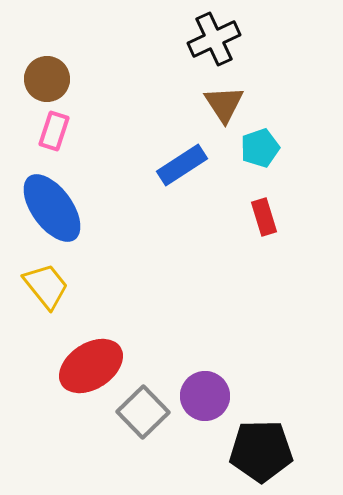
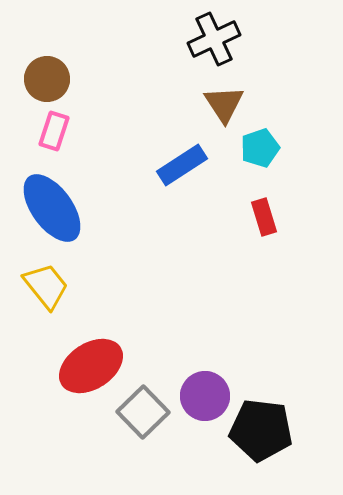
black pentagon: moved 21 px up; rotated 8 degrees clockwise
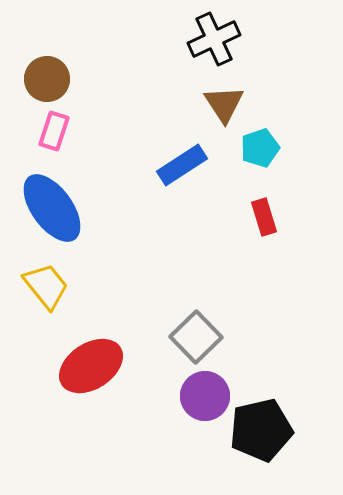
gray square: moved 53 px right, 75 px up
black pentagon: rotated 20 degrees counterclockwise
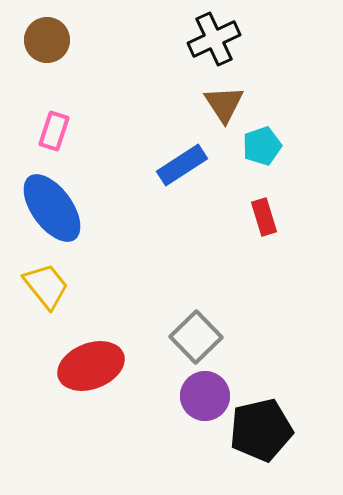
brown circle: moved 39 px up
cyan pentagon: moved 2 px right, 2 px up
red ellipse: rotated 12 degrees clockwise
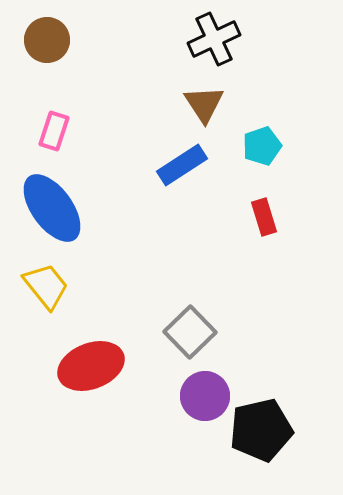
brown triangle: moved 20 px left
gray square: moved 6 px left, 5 px up
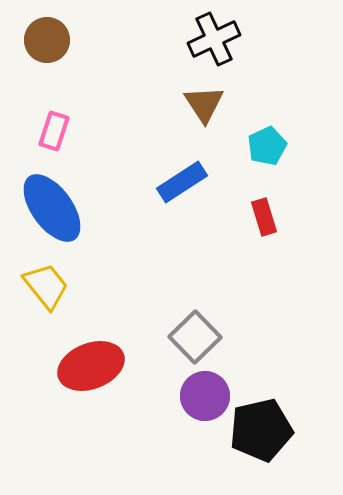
cyan pentagon: moved 5 px right; rotated 6 degrees counterclockwise
blue rectangle: moved 17 px down
gray square: moved 5 px right, 5 px down
